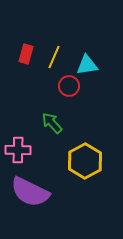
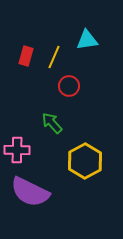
red rectangle: moved 2 px down
cyan triangle: moved 25 px up
pink cross: moved 1 px left
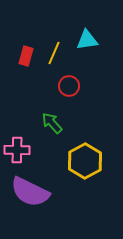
yellow line: moved 4 px up
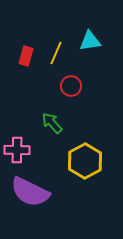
cyan triangle: moved 3 px right, 1 px down
yellow line: moved 2 px right
red circle: moved 2 px right
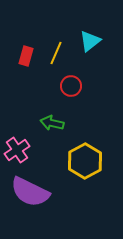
cyan triangle: rotated 30 degrees counterclockwise
green arrow: rotated 35 degrees counterclockwise
pink cross: rotated 35 degrees counterclockwise
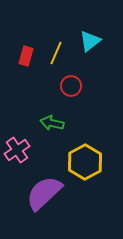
yellow hexagon: moved 1 px down
purple semicircle: moved 14 px right, 1 px down; rotated 111 degrees clockwise
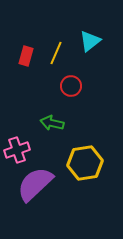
pink cross: rotated 15 degrees clockwise
yellow hexagon: moved 1 px down; rotated 20 degrees clockwise
purple semicircle: moved 9 px left, 9 px up
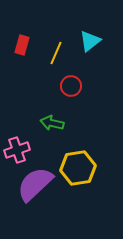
red rectangle: moved 4 px left, 11 px up
yellow hexagon: moved 7 px left, 5 px down
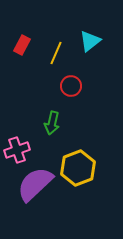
red rectangle: rotated 12 degrees clockwise
green arrow: rotated 90 degrees counterclockwise
yellow hexagon: rotated 12 degrees counterclockwise
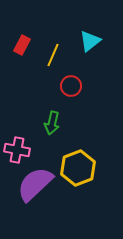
yellow line: moved 3 px left, 2 px down
pink cross: rotated 30 degrees clockwise
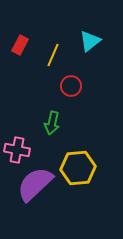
red rectangle: moved 2 px left
yellow hexagon: rotated 16 degrees clockwise
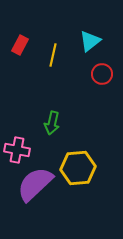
yellow line: rotated 10 degrees counterclockwise
red circle: moved 31 px right, 12 px up
